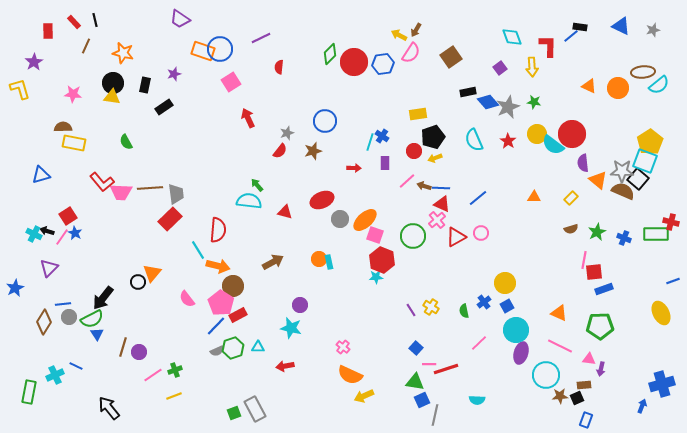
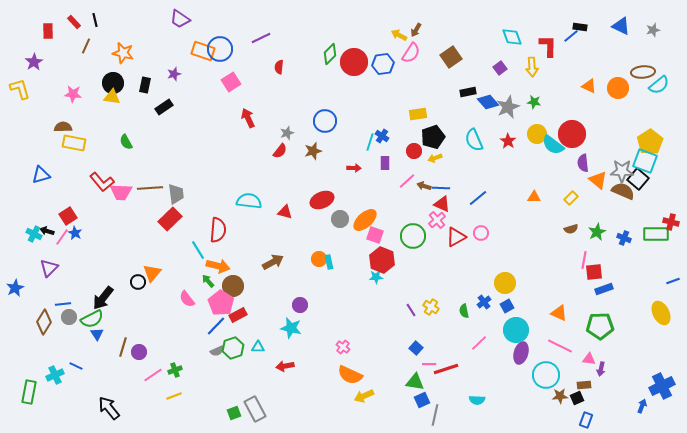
green arrow at (257, 185): moved 49 px left, 96 px down
blue cross at (662, 384): moved 2 px down; rotated 10 degrees counterclockwise
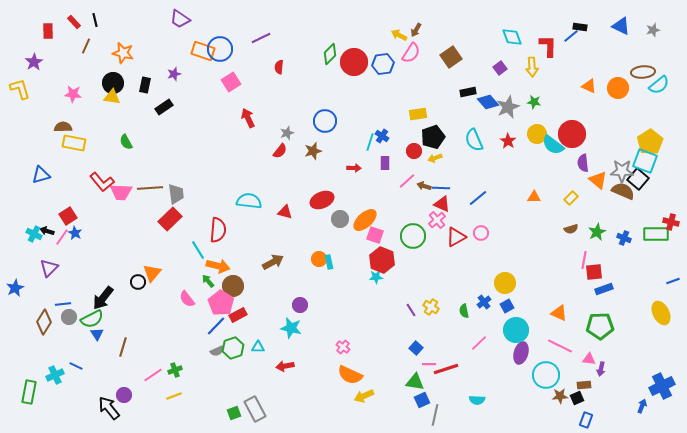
purple circle at (139, 352): moved 15 px left, 43 px down
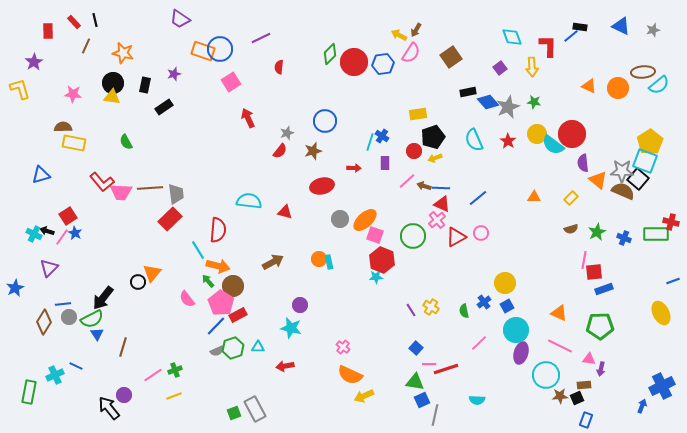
red ellipse at (322, 200): moved 14 px up; rotated 10 degrees clockwise
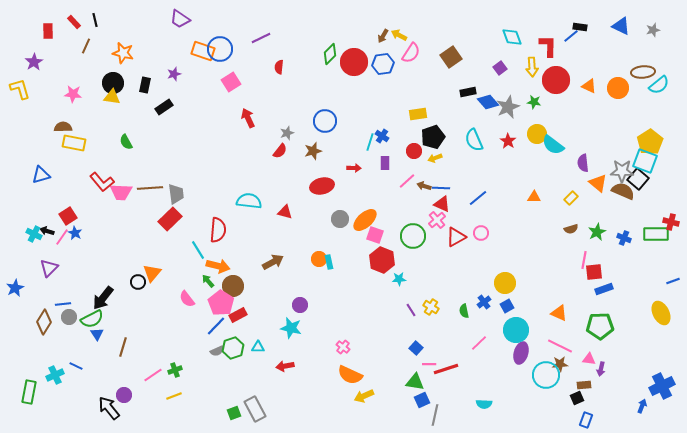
brown arrow at (416, 30): moved 33 px left, 6 px down
red circle at (572, 134): moved 16 px left, 54 px up
orange triangle at (598, 180): moved 3 px down
cyan star at (376, 277): moved 23 px right, 2 px down
brown star at (560, 396): moved 32 px up
cyan semicircle at (477, 400): moved 7 px right, 4 px down
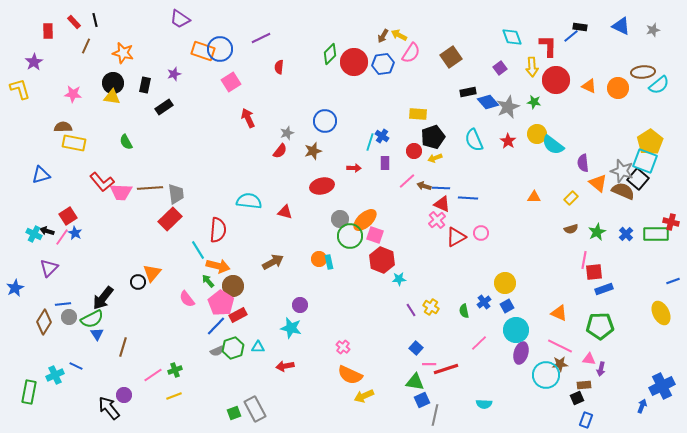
yellow rectangle at (418, 114): rotated 12 degrees clockwise
gray star at (622, 171): rotated 15 degrees clockwise
blue line at (478, 198): moved 10 px left; rotated 42 degrees clockwise
green circle at (413, 236): moved 63 px left
blue cross at (624, 238): moved 2 px right, 4 px up; rotated 24 degrees clockwise
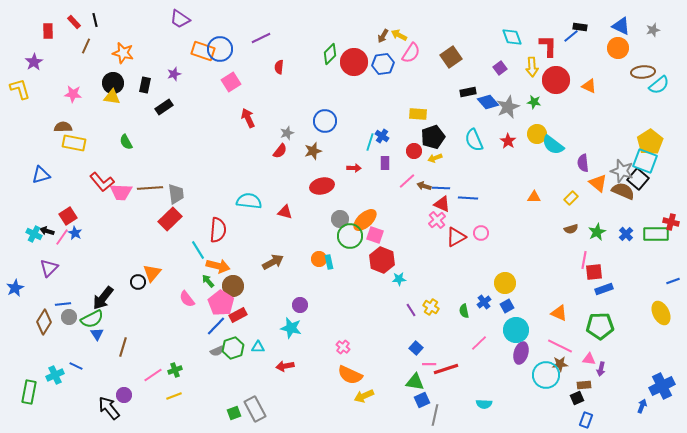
orange circle at (618, 88): moved 40 px up
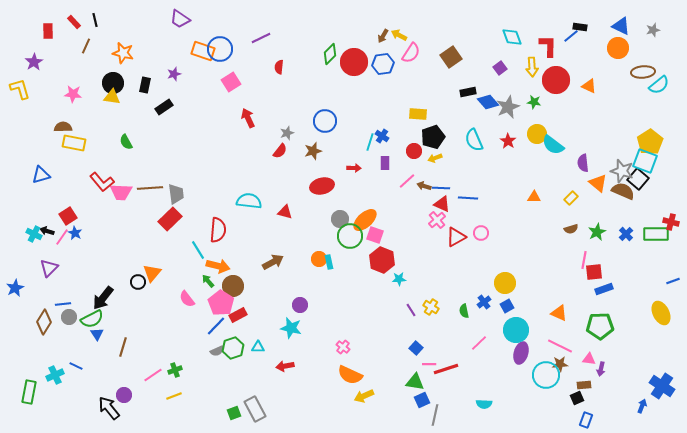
blue cross at (662, 386): rotated 30 degrees counterclockwise
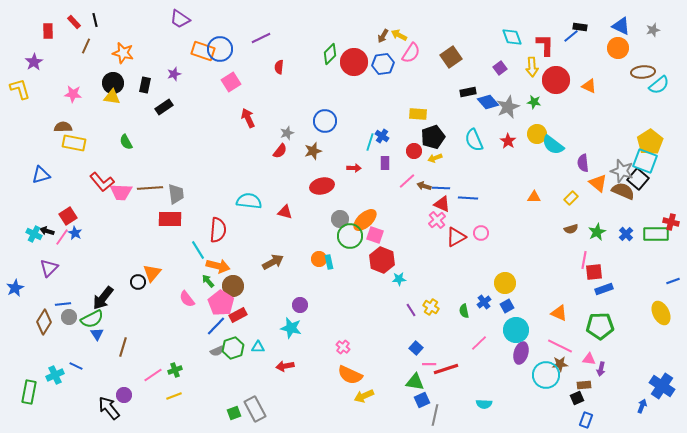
red L-shape at (548, 46): moved 3 px left, 1 px up
red rectangle at (170, 219): rotated 45 degrees clockwise
